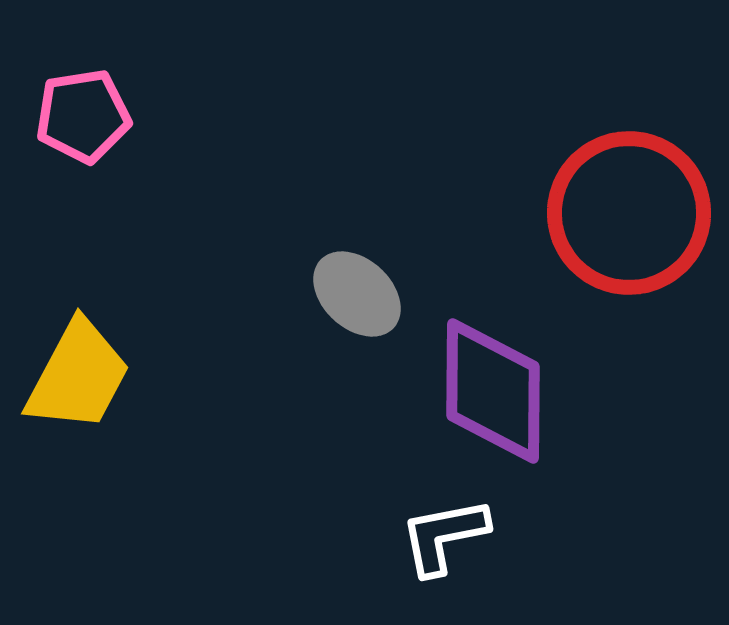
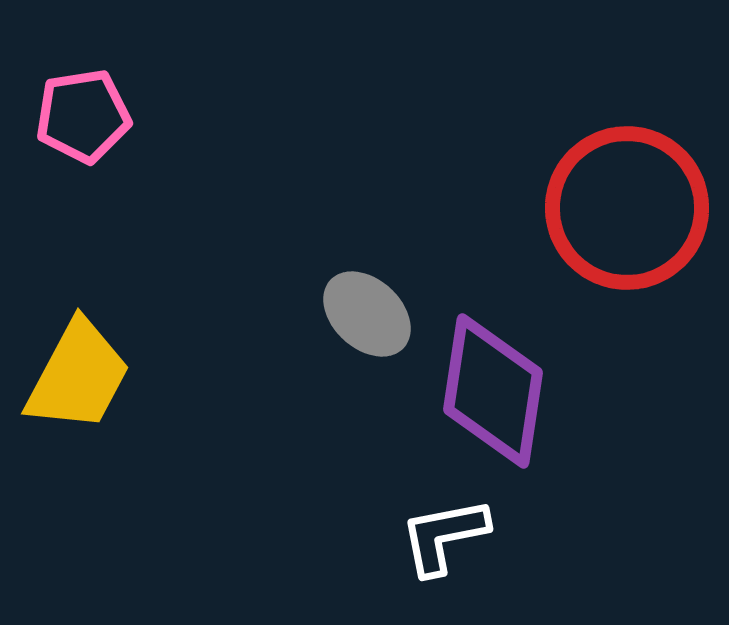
red circle: moved 2 px left, 5 px up
gray ellipse: moved 10 px right, 20 px down
purple diamond: rotated 8 degrees clockwise
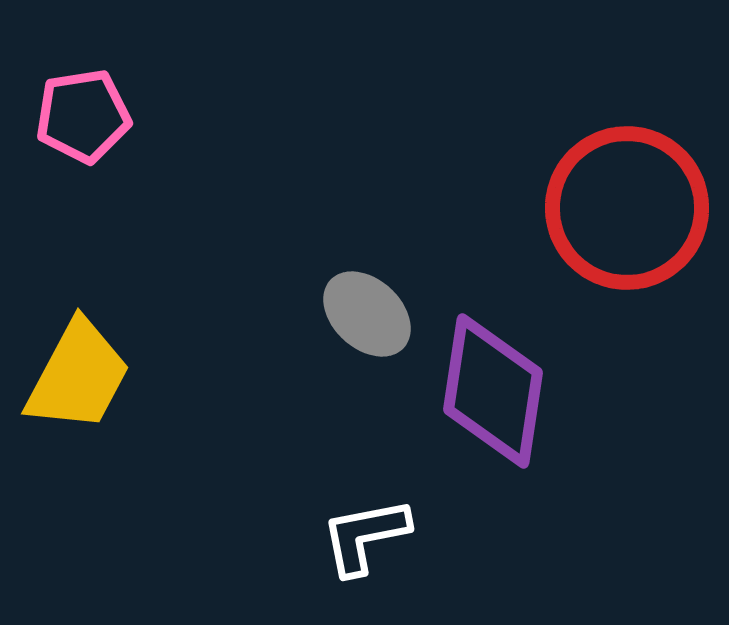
white L-shape: moved 79 px left
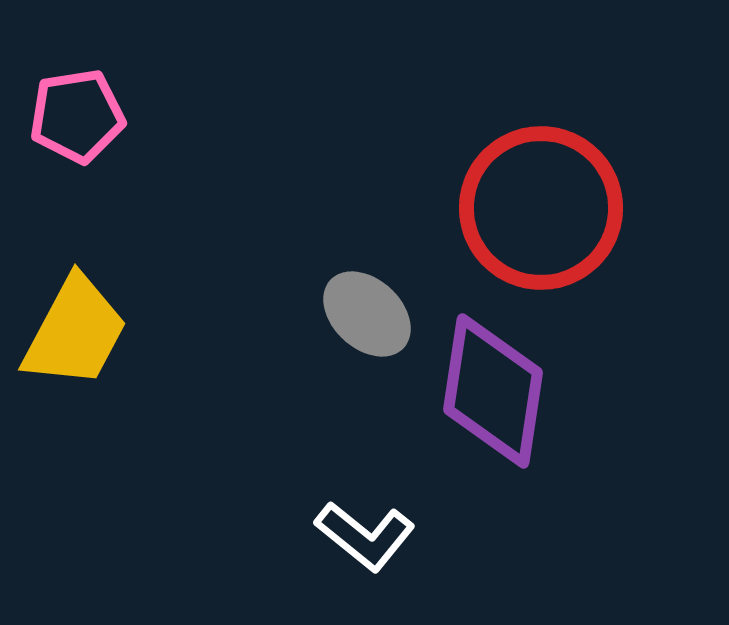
pink pentagon: moved 6 px left
red circle: moved 86 px left
yellow trapezoid: moved 3 px left, 44 px up
white L-shape: rotated 130 degrees counterclockwise
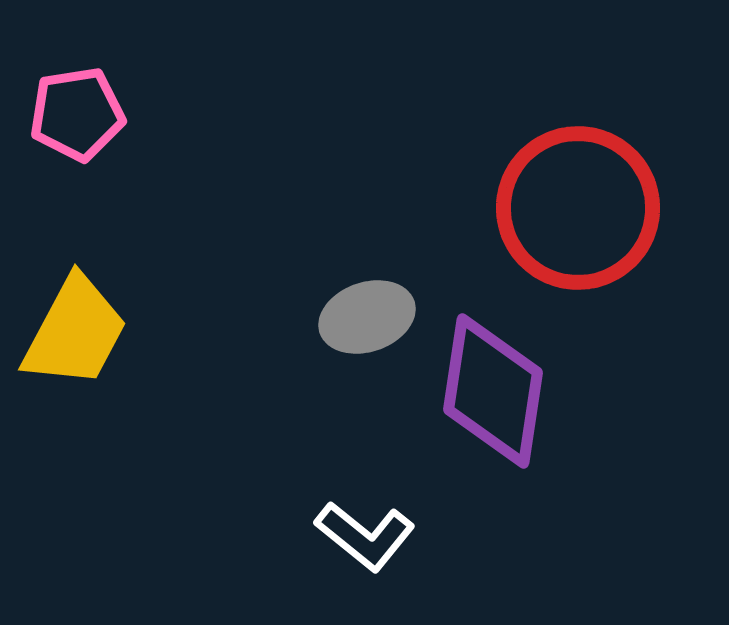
pink pentagon: moved 2 px up
red circle: moved 37 px right
gray ellipse: moved 3 px down; rotated 62 degrees counterclockwise
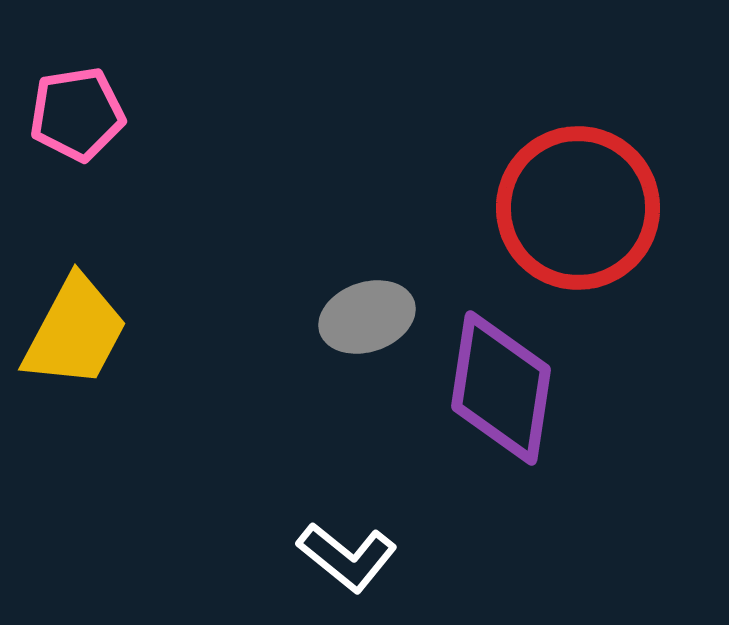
purple diamond: moved 8 px right, 3 px up
white L-shape: moved 18 px left, 21 px down
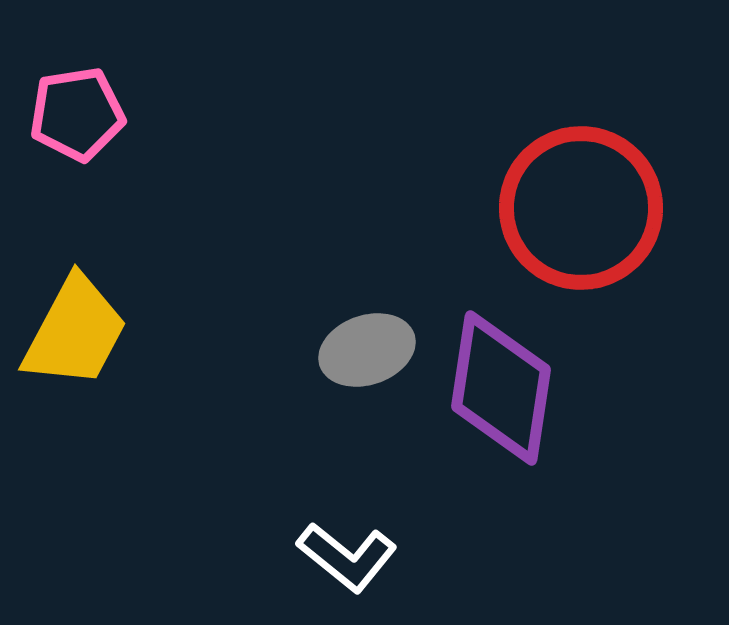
red circle: moved 3 px right
gray ellipse: moved 33 px down
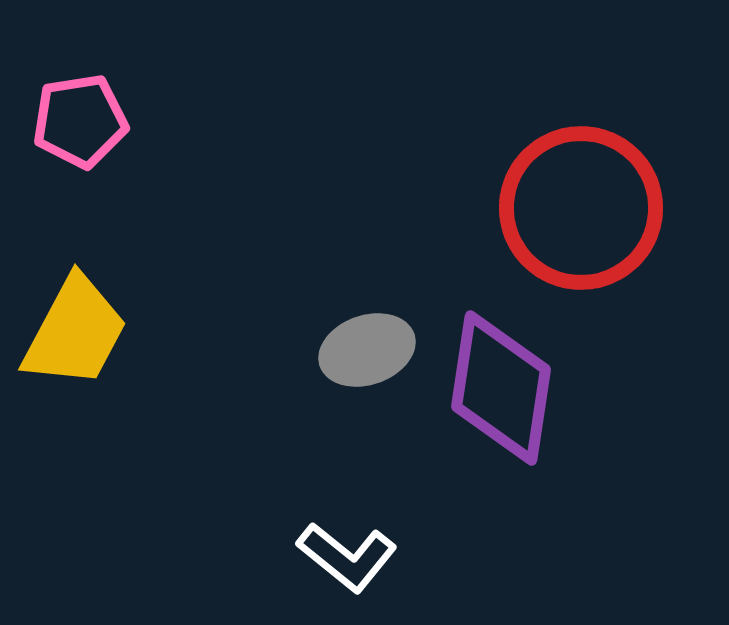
pink pentagon: moved 3 px right, 7 px down
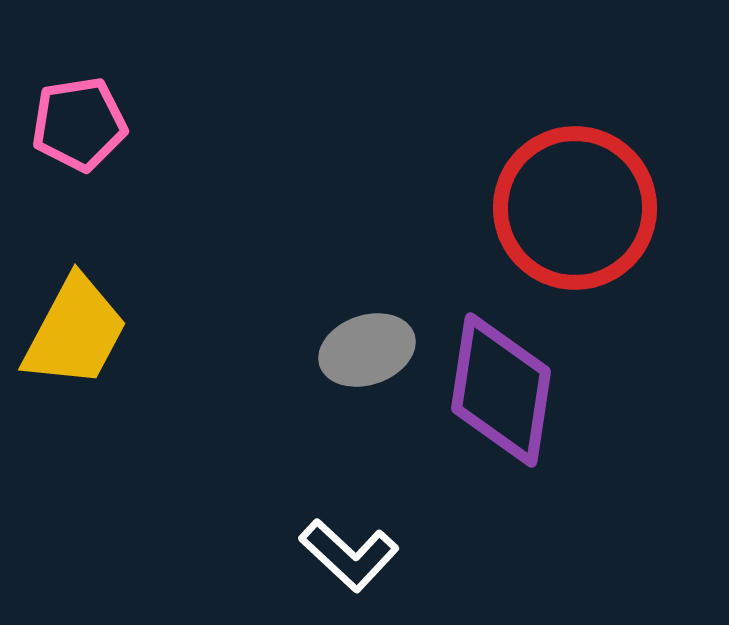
pink pentagon: moved 1 px left, 3 px down
red circle: moved 6 px left
purple diamond: moved 2 px down
white L-shape: moved 2 px right, 2 px up; rotated 4 degrees clockwise
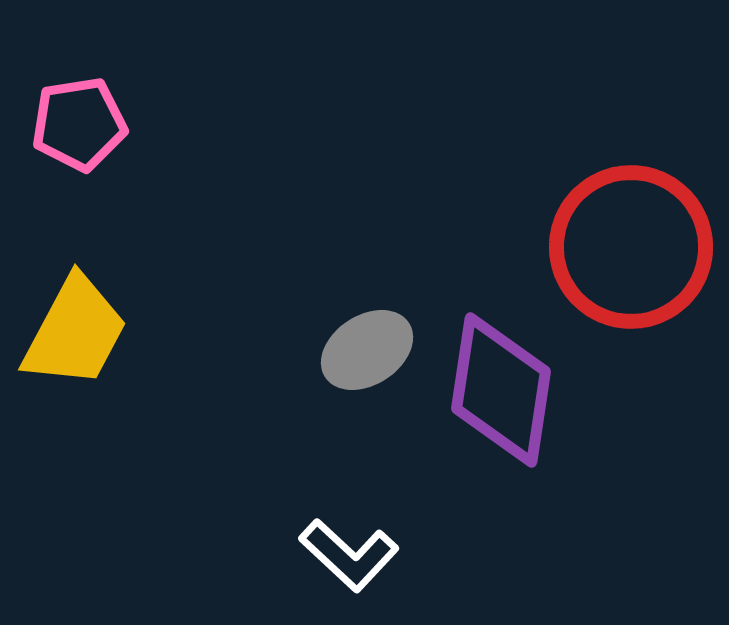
red circle: moved 56 px right, 39 px down
gray ellipse: rotated 14 degrees counterclockwise
